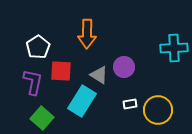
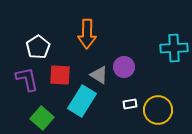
red square: moved 1 px left, 4 px down
purple L-shape: moved 6 px left, 3 px up; rotated 24 degrees counterclockwise
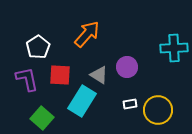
orange arrow: rotated 140 degrees counterclockwise
purple circle: moved 3 px right
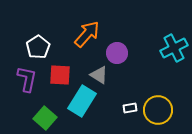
cyan cross: rotated 24 degrees counterclockwise
purple circle: moved 10 px left, 14 px up
purple L-shape: rotated 24 degrees clockwise
white rectangle: moved 4 px down
green square: moved 3 px right
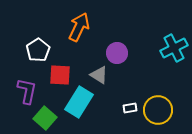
orange arrow: moved 8 px left, 7 px up; rotated 16 degrees counterclockwise
white pentagon: moved 3 px down
purple L-shape: moved 12 px down
cyan rectangle: moved 3 px left, 1 px down
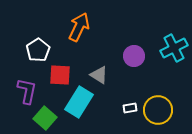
purple circle: moved 17 px right, 3 px down
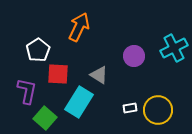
red square: moved 2 px left, 1 px up
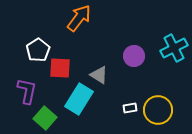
orange arrow: moved 9 px up; rotated 12 degrees clockwise
red square: moved 2 px right, 6 px up
cyan rectangle: moved 3 px up
